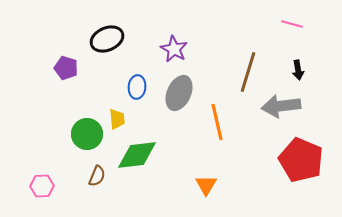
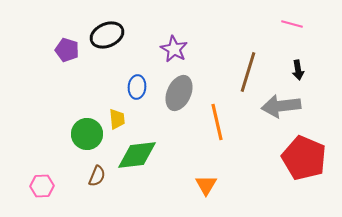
black ellipse: moved 4 px up
purple pentagon: moved 1 px right, 18 px up
red pentagon: moved 3 px right, 2 px up
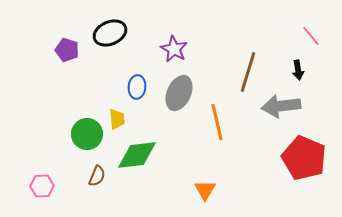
pink line: moved 19 px right, 12 px down; rotated 35 degrees clockwise
black ellipse: moved 3 px right, 2 px up
orange triangle: moved 1 px left, 5 px down
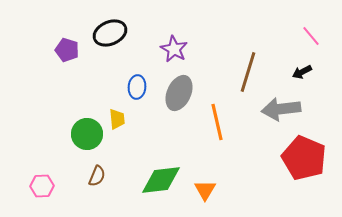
black arrow: moved 4 px right, 2 px down; rotated 72 degrees clockwise
gray arrow: moved 3 px down
green diamond: moved 24 px right, 25 px down
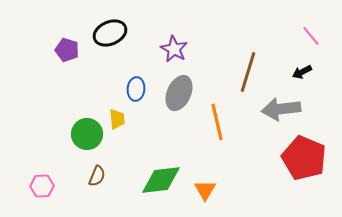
blue ellipse: moved 1 px left, 2 px down
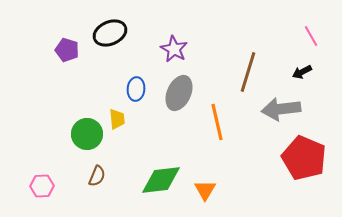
pink line: rotated 10 degrees clockwise
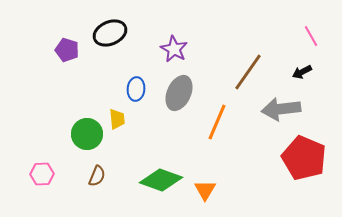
brown line: rotated 18 degrees clockwise
orange line: rotated 36 degrees clockwise
green diamond: rotated 27 degrees clockwise
pink hexagon: moved 12 px up
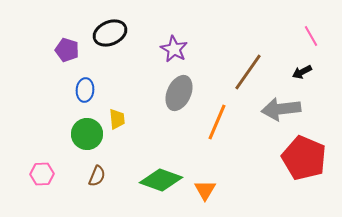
blue ellipse: moved 51 px left, 1 px down
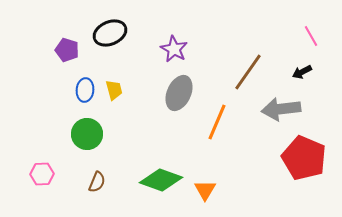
yellow trapezoid: moved 3 px left, 29 px up; rotated 10 degrees counterclockwise
brown semicircle: moved 6 px down
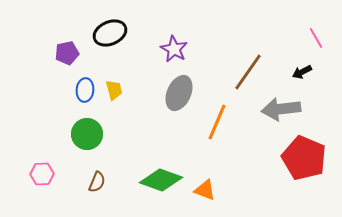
pink line: moved 5 px right, 2 px down
purple pentagon: moved 3 px down; rotated 30 degrees counterclockwise
orange triangle: rotated 40 degrees counterclockwise
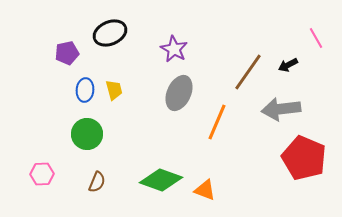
black arrow: moved 14 px left, 7 px up
